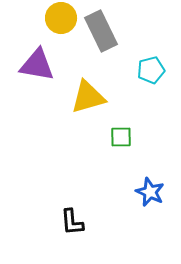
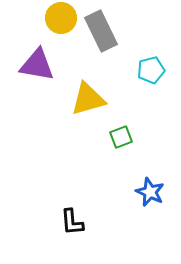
yellow triangle: moved 2 px down
green square: rotated 20 degrees counterclockwise
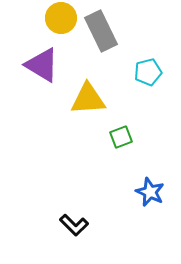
purple triangle: moved 5 px right; rotated 21 degrees clockwise
cyan pentagon: moved 3 px left, 2 px down
yellow triangle: rotated 12 degrees clockwise
black L-shape: moved 2 px right, 3 px down; rotated 40 degrees counterclockwise
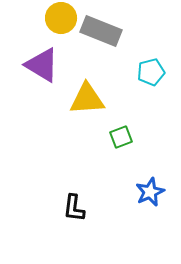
gray rectangle: rotated 42 degrees counterclockwise
cyan pentagon: moved 3 px right
yellow triangle: moved 1 px left
blue star: rotated 24 degrees clockwise
black L-shape: moved 17 px up; rotated 52 degrees clockwise
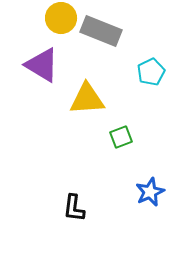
cyan pentagon: rotated 12 degrees counterclockwise
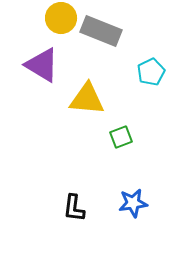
yellow triangle: rotated 9 degrees clockwise
blue star: moved 17 px left, 11 px down; rotated 16 degrees clockwise
